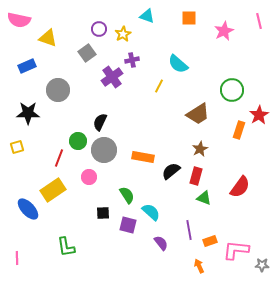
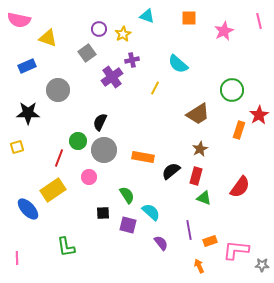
yellow line at (159, 86): moved 4 px left, 2 px down
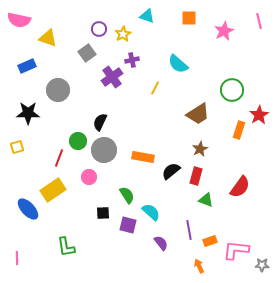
green triangle at (204, 198): moved 2 px right, 2 px down
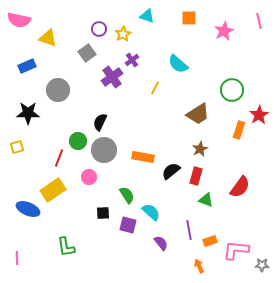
purple cross at (132, 60): rotated 24 degrees counterclockwise
blue ellipse at (28, 209): rotated 25 degrees counterclockwise
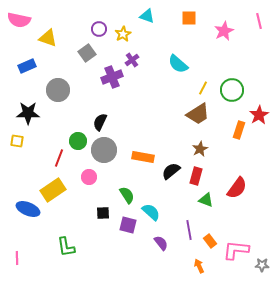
purple cross at (112, 77): rotated 15 degrees clockwise
yellow line at (155, 88): moved 48 px right
yellow square at (17, 147): moved 6 px up; rotated 24 degrees clockwise
red semicircle at (240, 187): moved 3 px left, 1 px down
orange rectangle at (210, 241): rotated 72 degrees clockwise
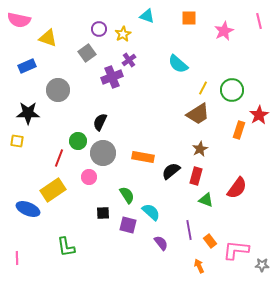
purple cross at (132, 60): moved 3 px left
gray circle at (104, 150): moved 1 px left, 3 px down
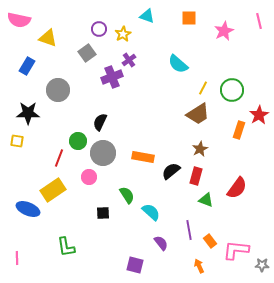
blue rectangle at (27, 66): rotated 36 degrees counterclockwise
purple square at (128, 225): moved 7 px right, 40 px down
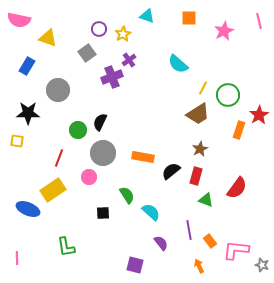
green circle at (232, 90): moved 4 px left, 5 px down
green circle at (78, 141): moved 11 px up
gray star at (262, 265): rotated 16 degrees clockwise
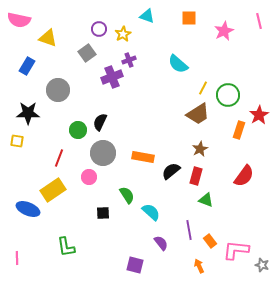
purple cross at (129, 60): rotated 16 degrees clockwise
red semicircle at (237, 188): moved 7 px right, 12 px up
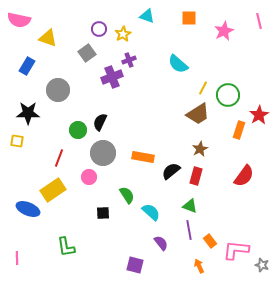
green triangle at (206, 200): moved 16 px left, 6 px down
